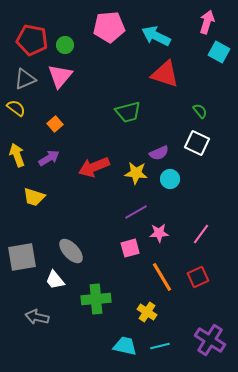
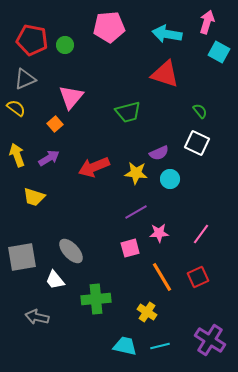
cyan arrow: moved 11 px right, 2 px up; rotated 16 degrees counterclockwise
pink triangle: moved 11 px right, 21 px down
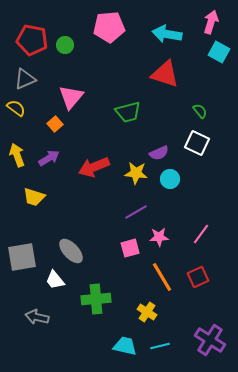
pink arrow: moved 4 px right
pink star: moved 4 px down
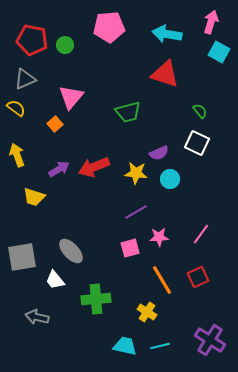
purple arrow: moved 10 px right, 11 px down
orange line: moved 3 px down
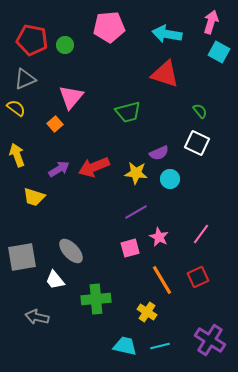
pink star: rotated 30 degrees clockwise
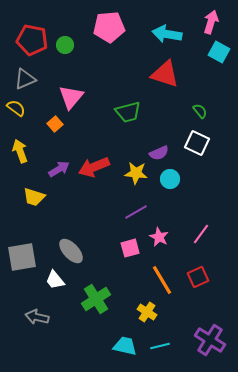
yellow arrow: moved 3 px right, 4 px up
green cross: rotated 28 degrees counterclockwise
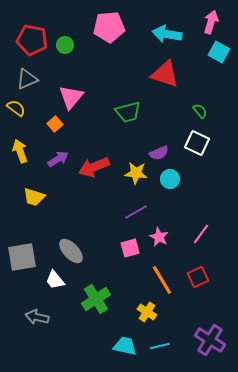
gray triangle: moved 2 px right
purple arrow: moved 1 px left, 10 px up
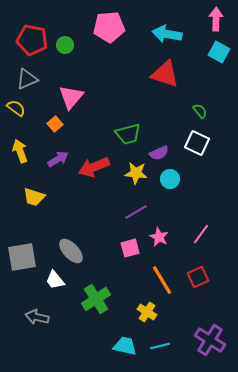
pink arrow: moved 5 px right, 3 px up; rotated 15 degrees counterclockwise
green trapezoid: moved 22 px down
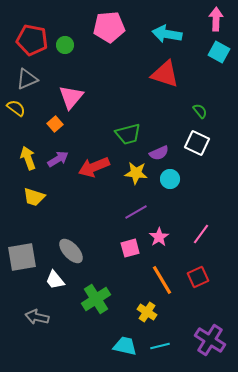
yellow arrow: moved 8 px right, 7 px down
pink star: rotated 12 degrees clockwise
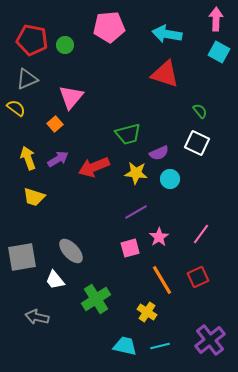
purple cross: rotated 20 degrees clockwise
